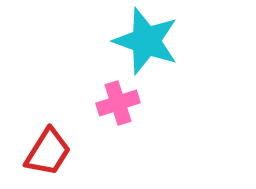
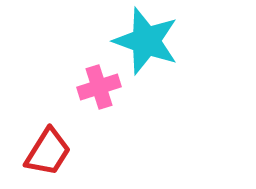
pink cross: moved 19 px left, 16 px up
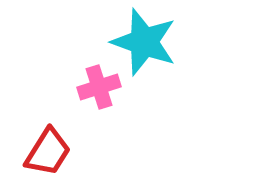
cyan star: moved 2 px left, 1 px down
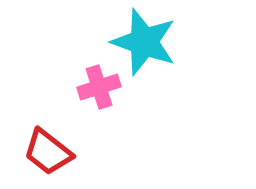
red trapezoid: rotated 96 degrees clockwise
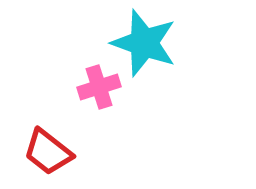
cyan star: moved 1 px down
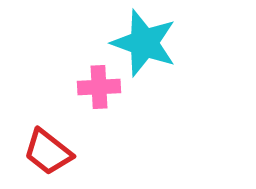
pink cross: rotated 15 degrees clockwise
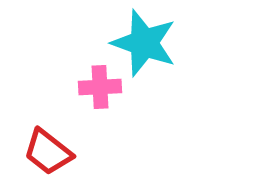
pink cross: moved 1 px right
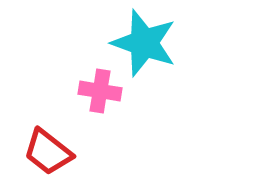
pink cross: moved 4 px down; rotated 12 degrees clockwise
